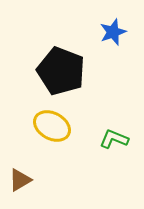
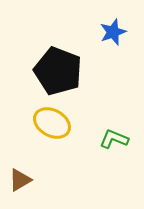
black pentagon: moved 3 px left
yellow ellipse: moved 3 px up
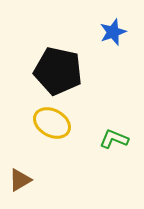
black pentagon: rotated 9 degrees counterclockwise
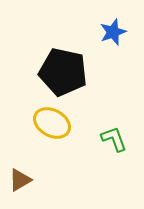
black pentagon: moved 5 px right, 1 px down
green L-shape: rotated 48 degrees clockwise
